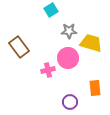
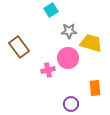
purple circle: moved 1 px right, 2 px down
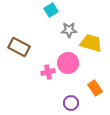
gray star: moved 1 px up
brown rectangle: rotated 25 degrees counterclockwise
pink circle: moved 5 px down
pink cross: moved 2 px down
orange rectangle: rotated 28 degrees counterclockwise
purple circle: moved 1 px up
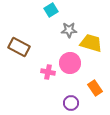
pink circle: moved 2 px right
pink cross: rotated 24 degrees clockwise
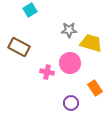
cyan square: moved 21 px left
pink cross: moved 1 px left
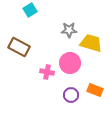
orange rectangle: moved 2 px down; rotated 35 degrees counterclockwise
purple circle: moved 8 px up
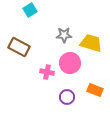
gray star: moved 5 px left, 5 px down
purple circle: moved 4 px left, 2 px down
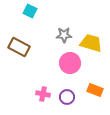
cyan square: moved 1 px down; rotated 32 degrees counterclockwise
pink cross: moved 4 px left, 22 px down
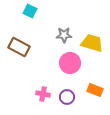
yellow trapezoid: moved 1 px right
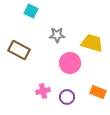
cyan square: moved 1 px right
gray star: moved 7 px left
brown rectangle: moved 3 px down
orange rectangle: moved 3 px right, 2 px down
pink cross: moved 3 px up; rotated 24 degrees counterclockwise
